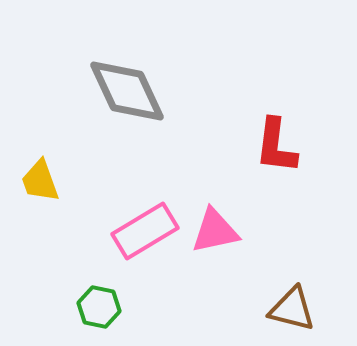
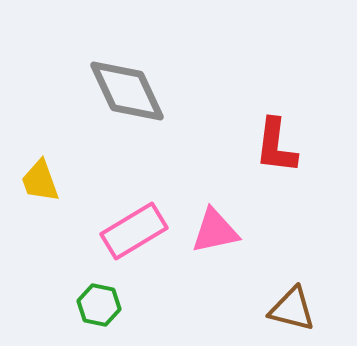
pink rectangle: moved 11 px left
green hexagon: moved 2 px up
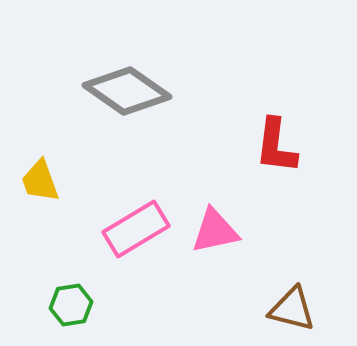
gray diamond: rotated 30 degrees counterclockwise
pink rectangle: moved 2 px right, 2 px up
green hexagon: moved 28 px left; rotated 21 degrees counterclockwise
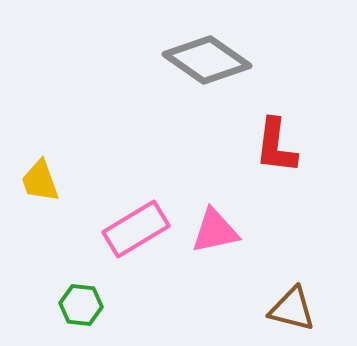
gray diamond: moved 80 px right, 31 px up
green hexagon: moved 10 px right; rotated 15 degrees clockwise
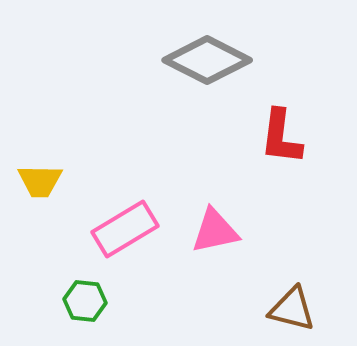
gray diamond: rotated 8 degrees counterclockwise
red L-shape: moved 5 px right, 9 px up
yellow trapezoid: rotated 69 degrees counterclockwise
pink rectangle: moved 11 px left
green hexagon: moved 4 px right, 4 px up
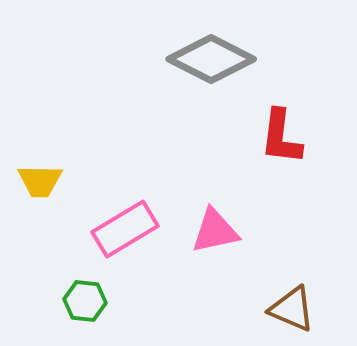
gray diamond: moved 4 px right, 1 px up
brown triangle: rotated 9 degrees clockwise
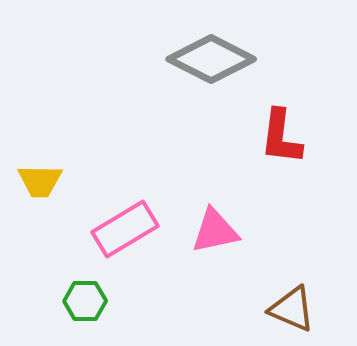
green hexagon: rotated 6 degrees counterclockwise
